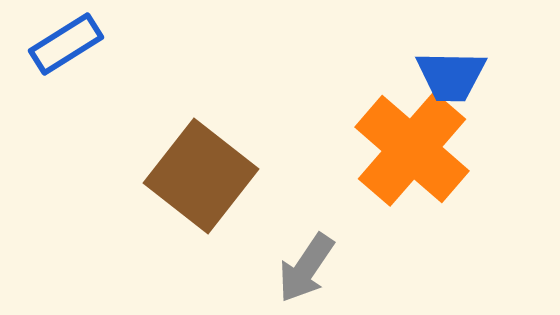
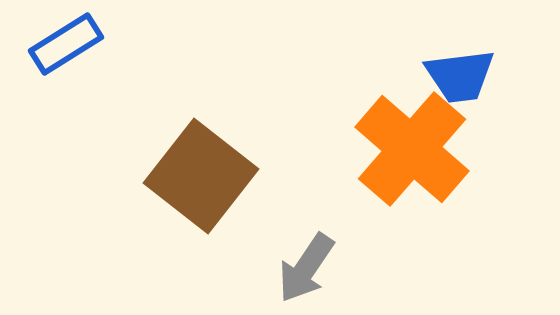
blue trapezoid: moved 9 px right; rotated 8 degrees counterclockwise
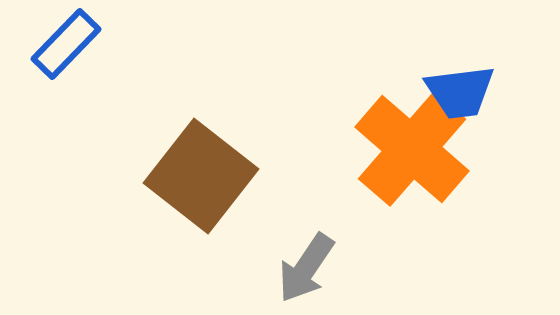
blue rectangle: rotated 14 degrees counterclockwise
blue trapezoid: moved 16 px down
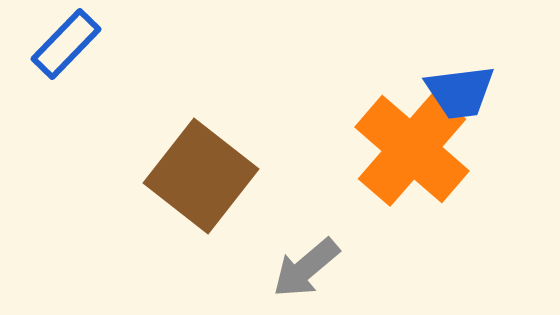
gray arrow: rotated 16 degrees clockwise
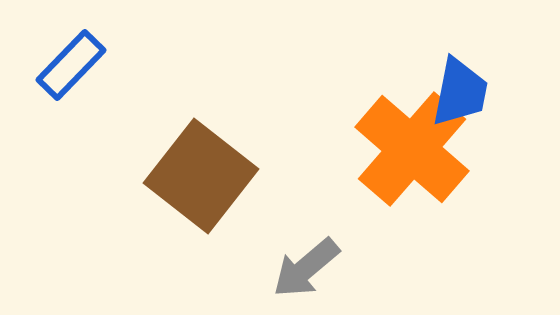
blue rectangle: moved 5 px right, 21 px down
blue trapezoid: rotated 72 degrees counterclockwise
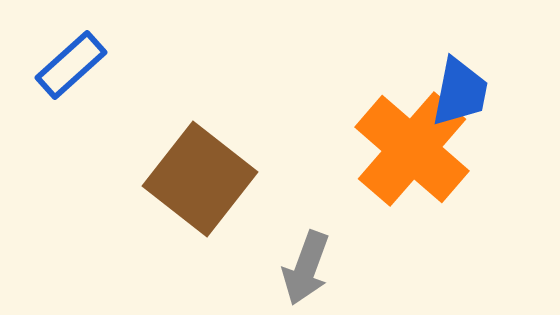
blue rectangle: rotated 4 degrees clockwise
brown square: moved 1 px left, 3 px down
gray arrow: rotated 30 degrees counterclockwise
